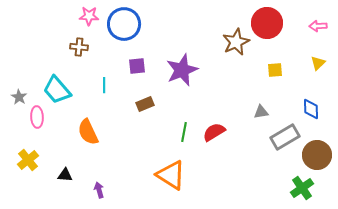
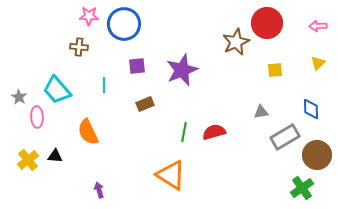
red semicircle: rotated 15 degrees clockwise
black triangle: moved 10 px left, 19 px up
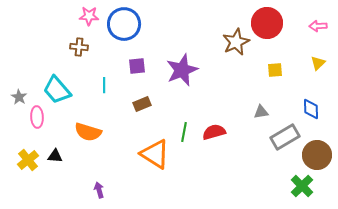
brown rectangle: moved 3 px left
orange semicircle: rotated 48 degrees counterclockwise
orange triangle: moved 16 px left, 21 px up
green cross: moved 2 px up; rotated 10 degrees counterclockwise
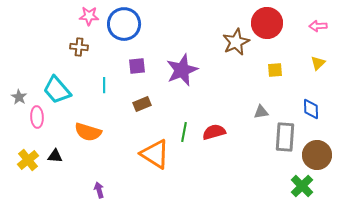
gray rectangle: rotated 56 degrees counterclockwise
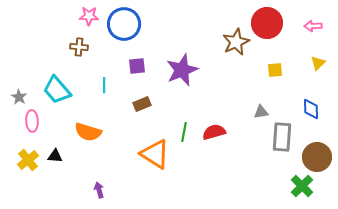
pink arrow: moved 5 px left
pink ellipse: moved 5 px left, 4 px down
gray rectangle: moved 3 px left
brown circle: moved 2 px down
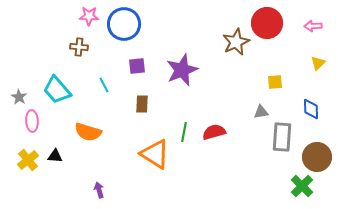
yellow square: moved 12 px down
cyan line: rotated 28 degrees counterclockwise
brown rectangle: rotated 66 degrees counterclockwise
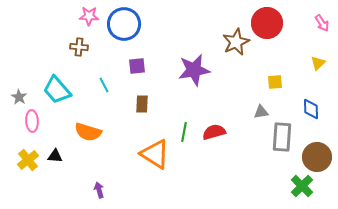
pink arrow: moved 9 px right, 3 px up; rotated 120 degrees counterclockwise
purple star: moved 12 px right; rotated 12 degrees clockwise
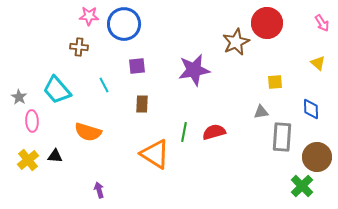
yellow triangle: rotated 35 degrees counterclockwise
